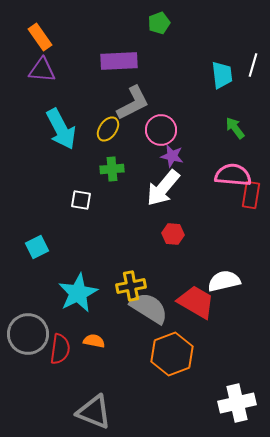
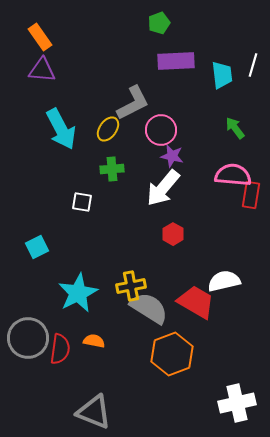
purple rectangle: moved 57 px right
white square: moved 1 px right, 2 px down
red hexagon: rotated 25 degrees clockwise
gray circle: moved 4 px down
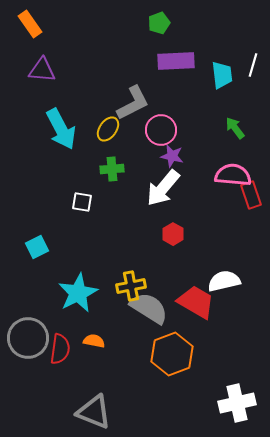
orange rectangle: moved 10 px left, 13 px up
red rectangle: rotated 28 degrees counterclockwise
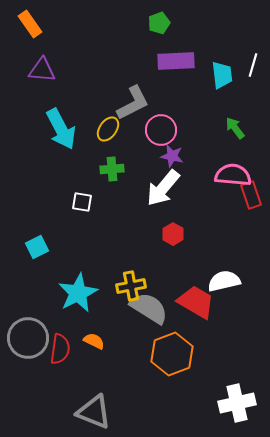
orange semicircle: rotated 15 degrees clockwise
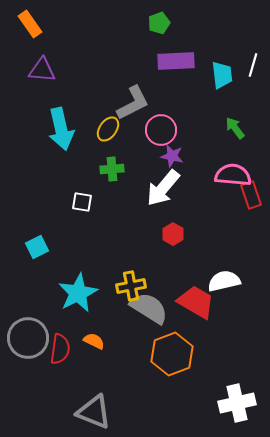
cyan arrow: rotated 15 degrees clockwise
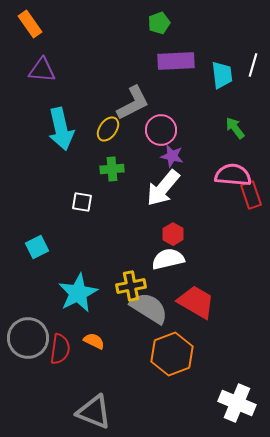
white semicircle: moved 56 px left, 22 px up
white cross: rotated 36 degrees clockwise
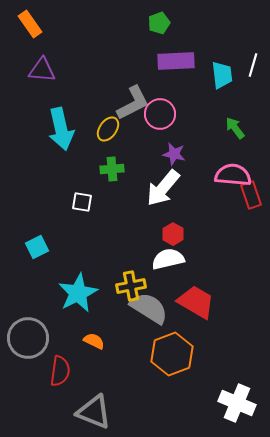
pink circle: moved 1 px left, 16 px up
purple star: moved 2 px right, 2 px up
red semicircle: moved 22 px down
